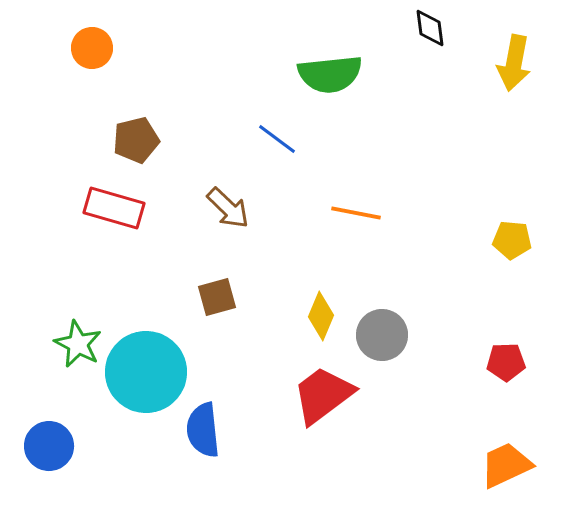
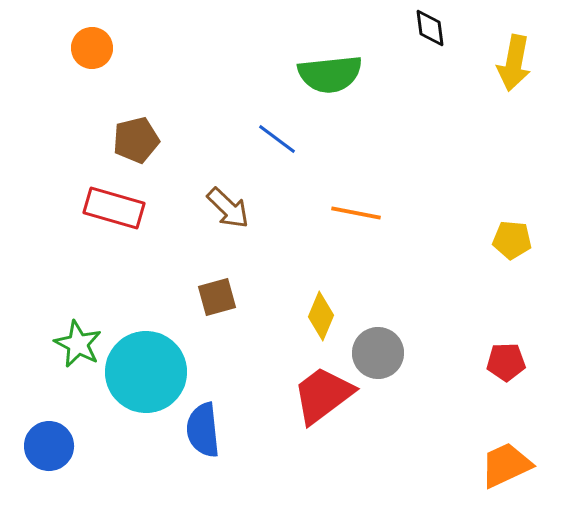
gray circle: moved 4 px left, 18 px down
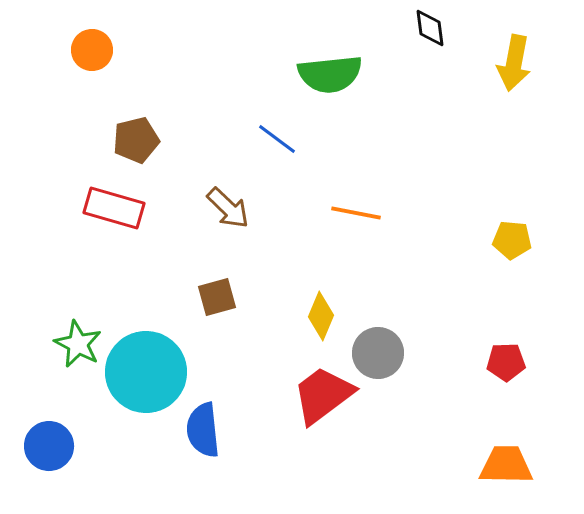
orange circle: moved 2 px down
orange trapezoid: rotated 26 degrees clockwise
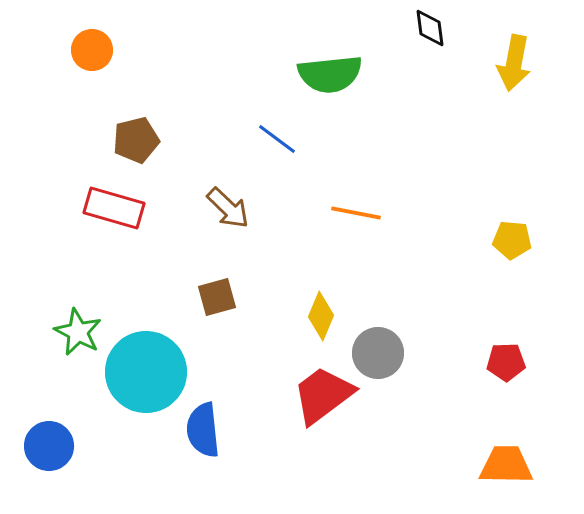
green star: moved 12 px up
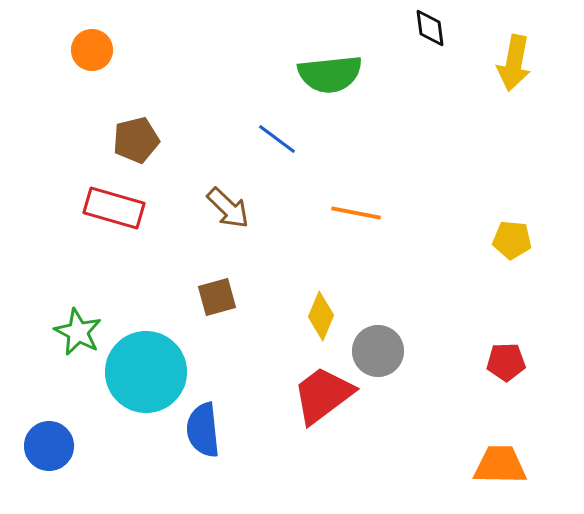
gray circle: moved 2 px up
orange trapezoid: moved 6 px left
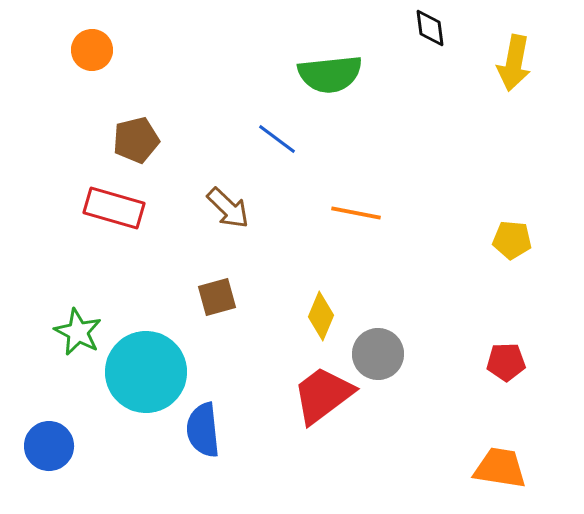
gray circle: moved 3 px down
orange trapezoid: moved 3 px down; rotated 8 degrees clockwise
